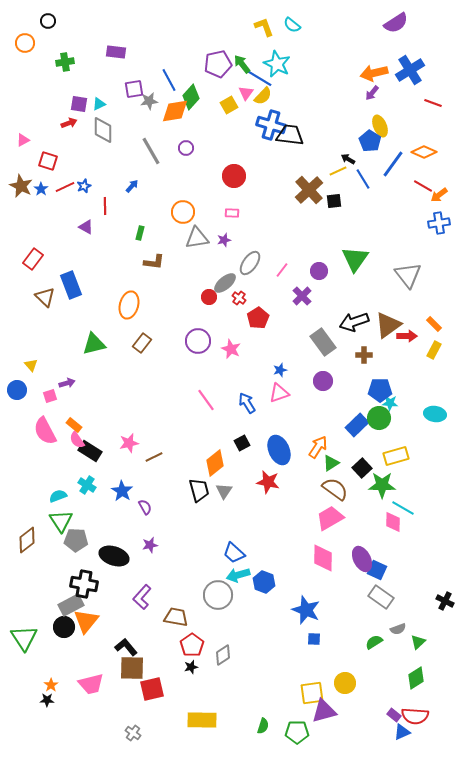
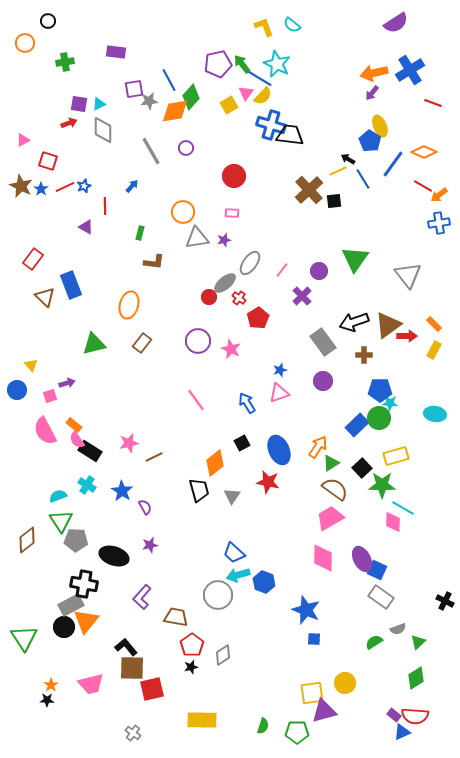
pink line at (206, 400): moved 10 px left
gray triangle at (224, 491): moved 8 px right, 5 px down
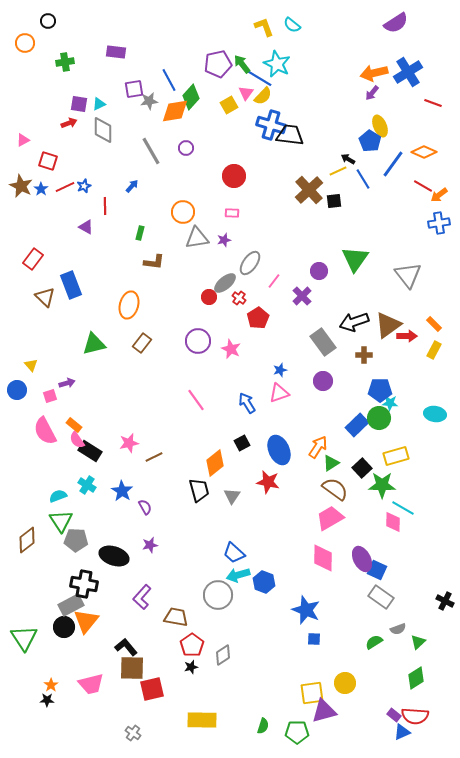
blue cross at (410, 70): moved 2 px left, 2 px down
pink line at (282, 270): moved 8 px left, 11 px down
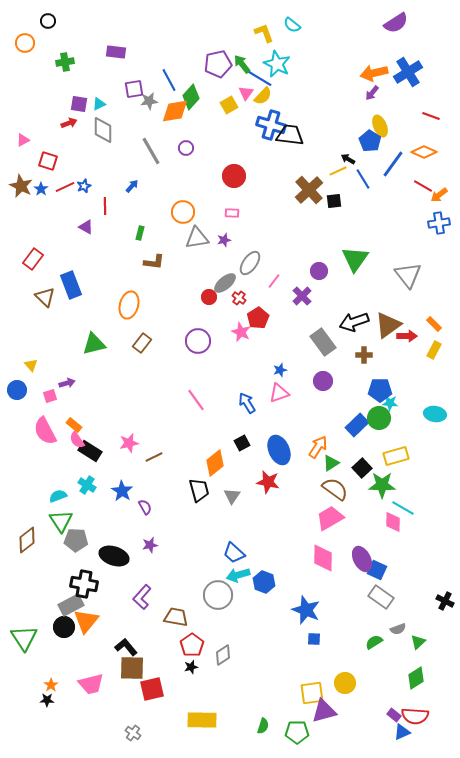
yellow L-shape at (264, 27): moved 6 px down
red line at (433, 103): moved 2 px left, 13 px down
pink star at (231, 349): moved 10 px right, 17 px up
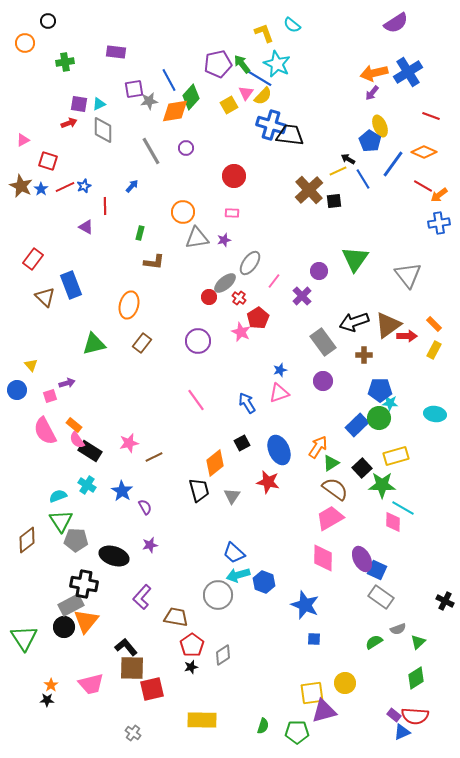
blue star at (306, 610): moved 1 px left, 5 px up
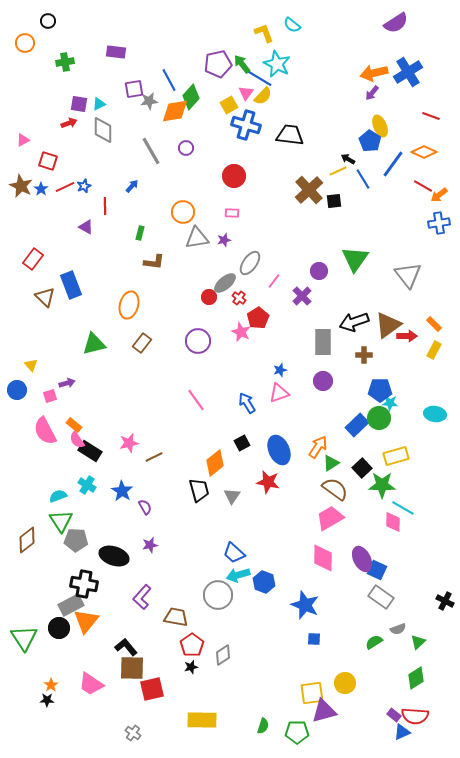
blue cross at (271, 125): moved 25 px left
gray rectangle at (323, 342): rotated 36 degrees clockwise
black circle at (64, 627): moved 5 px left, 1 px down
pink trapezoid at (91, 684): rotated 48 degrees clockwise
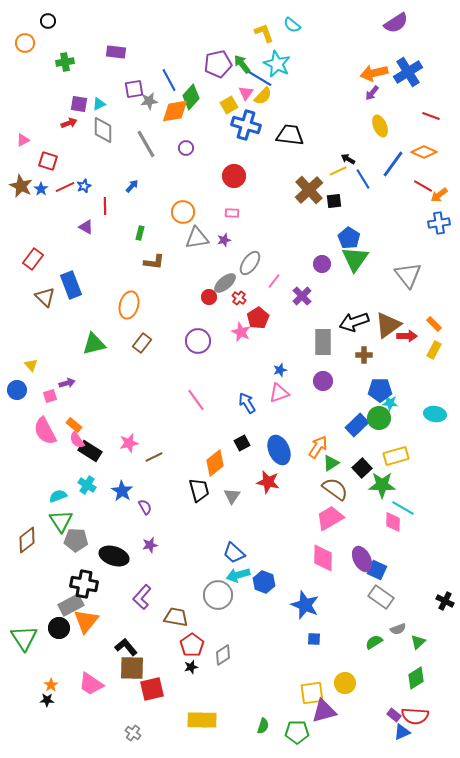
blue pentagon at (370, 141): moved 21 px left, 97 px down
gray line at (151, 151): moved 5 px left, 7 px up
purple circle at (319, 271): moved 3 px right, 7 px up
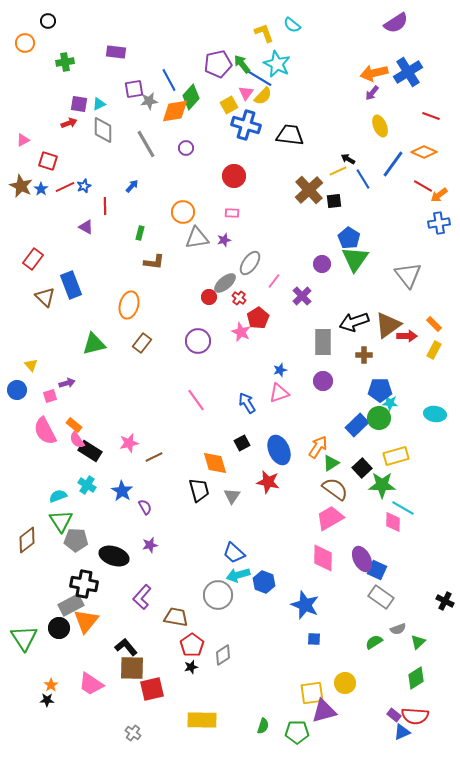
orange diamond at (215, 463): rotated 68 degrees counterclockwise
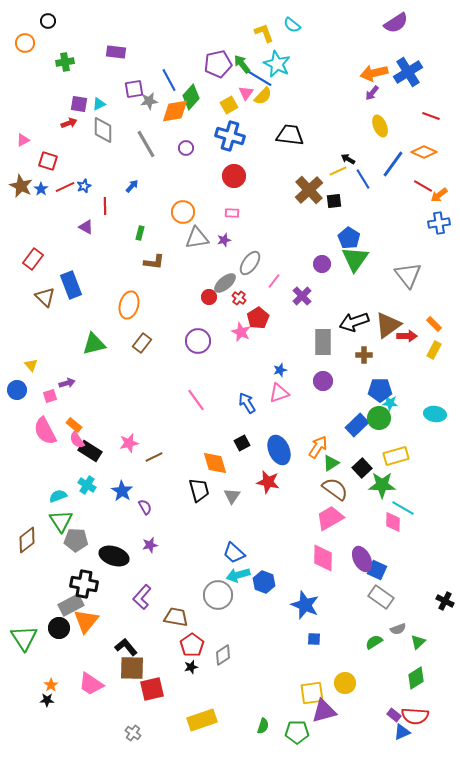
blue cross at (246, 125): moved 16 px left, 11 px down
yellow rectangle at (202, 720): rotated 20 degrees counterclockwise
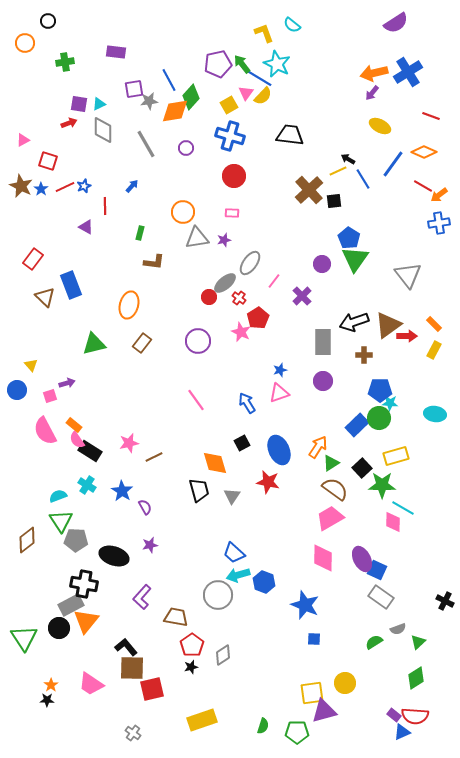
yellow ellipse at (380, 126): rotated 40 degrees counterclockwise
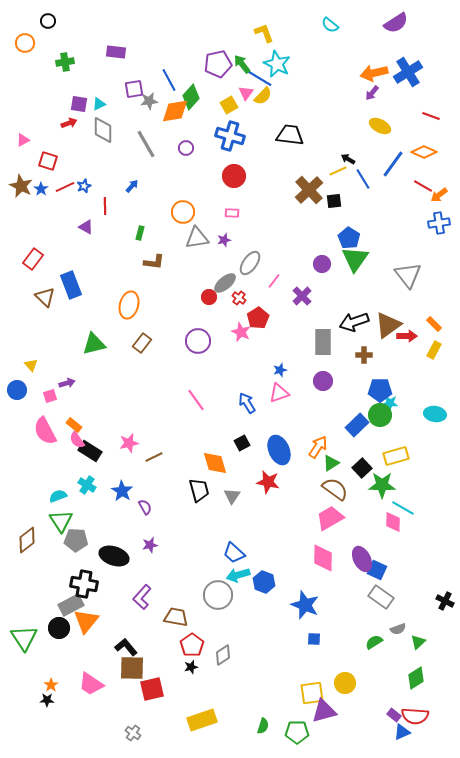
cyan semicircle at (292, 25): moved 38 px right
green circle at (379, 418): moved 1 px right, 3 px up
